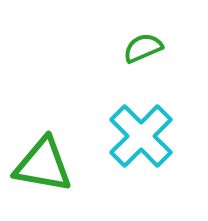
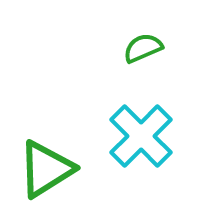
green triangle: moved 3 px right, 4 px down; rotated 42 degrees counterclockwise
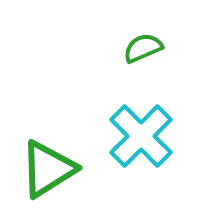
green triangle: moved 2 px right
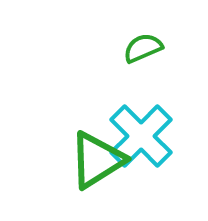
green triangle: moved 49 px right, 9 px up
